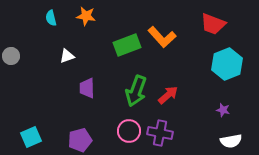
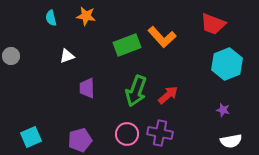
pink circle: moved 2 px left, 3 px down
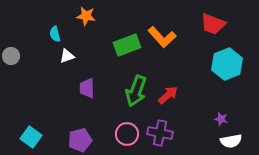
cyan semicircle: moved 4 px right, 16 px down
purple star: moved 2 px left, 9 px down
cyan square: rotated 30 degrees counterclockwise
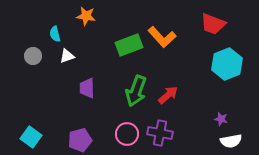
green rectangle: moved 2 px right
gray circle: moved 22 px right
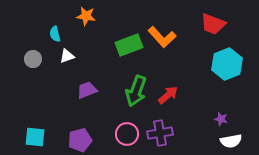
gray circle: moved 3 px down
purple trapezoid: moved 2 px down; rotated 70 degrees clockwise
purple cross: rotated 20 degrees counterclockwise
cyan square: moved 4 px right; rotated 30 degrees counterclockwise
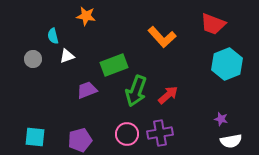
cyan semicircle: moved 2 px left, 2 px down
green rectangle: moved 15 px left, 20 px down
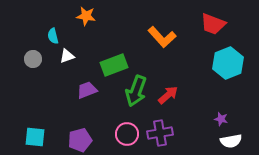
cyan hexagon: moved 1 px right, 1 px up
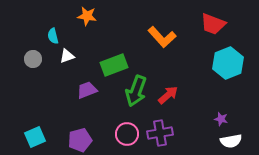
orange star: moved 1 px right
cyan square: rotated 30 degrees counterclockwise
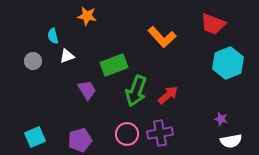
gray circle: moved 2 px down
purple trapezoid: rotated 80 degrees clockwise
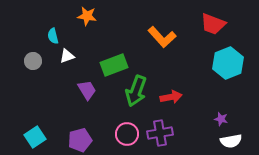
red arrow: moved 3 px right, 2 px down; rotated 30 degrees clockwise
cyan square: rotated 10 degrees counterclockwise
